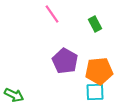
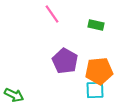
green rectangle: moved 1 px right, 1 px down; rotated 49 degrees counterclockwise
cyan square: moved 2 px up
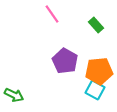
green rectangle: rotated 35 degrees clockwise
cyan square: rotated 30 degrees clockwise
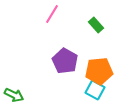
pink line: rotated 66 degrees clockwise
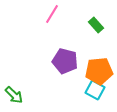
purple pentagon: rotated 15 degrees counterclockwise
green arrow: rotated 18 degrees clockwise
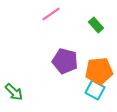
pink line: moved 1 px left; rotated 24 degrees clockwise
green arrow: moved 3 px up
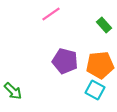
green rectangle: moved 8 px right
orange pentagon: moved 1 px right, 6 px up
green arrow: moved 1 px left, 1 px up
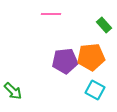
pink line: rotated 36 degrees clockwise
purple pentagon: rotated 20 degrees counterclockwise
orange pentagon: moved 9 px left, 8 px up
